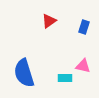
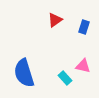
red triangle: moved 6 px right, 1 px up
cyan rectangle: rotated 48 degrees clockwise
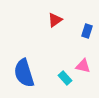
blue rectangle: moved 3 px right, 4 px down
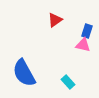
pink triangle: moved 21 px up
blue semicircle: rotated 12 degrees counterclockwise
cyan rectangle: moved 3 px right, 4 px down
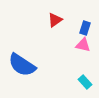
blue rectangle: moved 2 px left, 3 px up
blue semicircle: moved 2 px left, 8 px up; rotated 28 degrees counterclockwise
cyan rectangle: moved 17 px right
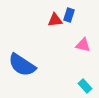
red triangle: rotated 28 degrees clockwise
blue rectangle: moved 16 px left, 13 px up
cyan rectangle: moved 4 px down
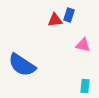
cyan rectangle: rotated 48 degrees clockwise
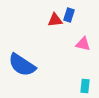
pink triangle: moved 1 px up
